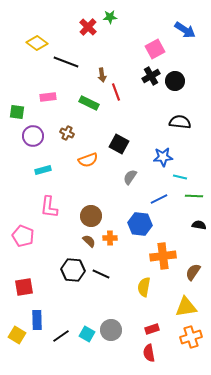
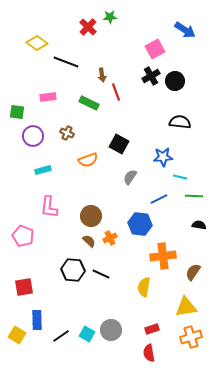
orange cross at (110, 238): rotated 24 degrees counterclockwise
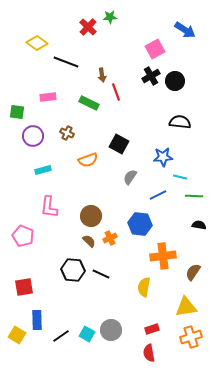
blue line at (159, 199): moved 1 px left, 4 px up
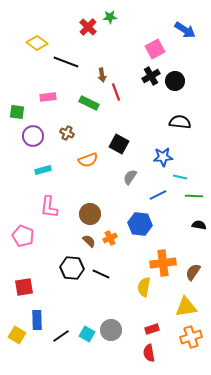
brown circle at (91, 216): moved 1 px left, 2 px up
orange cross at (163, 256): moved 7 px down
black hexagon at (73, 270): moved 1 px left, 2 px up
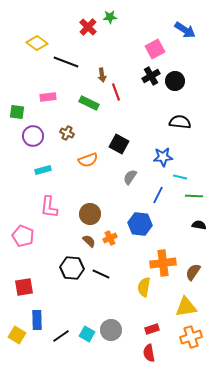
blue line at (158, 195): rotated 36 degrees counterclockwise
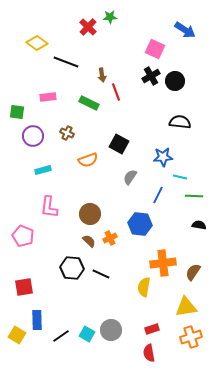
pink square at (155, 49): rotated 36 degrees counterclockwise
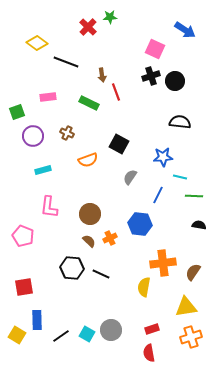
black cross at (151, 76): rotated 12 degrees clockwise
green square at (17, 112): rotated 28 degrees counterclockwise
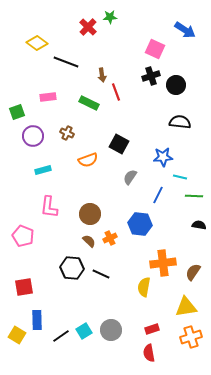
black circle at (175, 81): moved 1 px right, 4 px down
cyan square at (87, 334): moved 3 px left, 3 px up; rotated 28 degrees clockwise
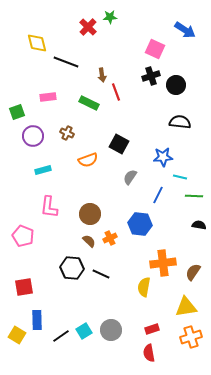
yellow diamond at (37, 43): rotated 40 degrees clockwise
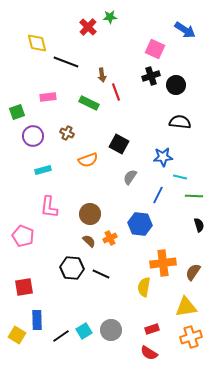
black semicircle at (199, 225): rotated 64 degrees clockwise
red semicircle at (149, 353): rotated 48 degrees counterclockwise
